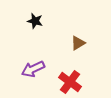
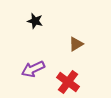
brown triangle: moved 2 px left, 1 px down
red cross: moved 2 px left
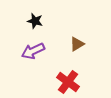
brown triangle: moved 1 px right
purple arrow: moved 18 px up
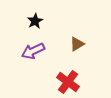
black star: rotated 28 degrees clockwise
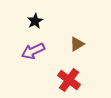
red cross: moved 1 px right, 2 px up
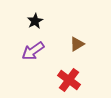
purple arrow: rotated 10 degrees counterclockwise
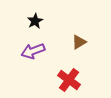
brown triangle: moved 2 px right, 2 px up
purple arrow: rotated 15 degrees clockwise
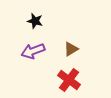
black star: rotated 28 degrees counterclockwise
brown triangle: moved 8 px left, 7 px down
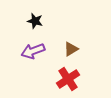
red cross: moved 1 px left, 1 px up; rotated 20 degrees clockwise
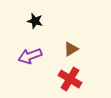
purple arrow: moved 3 px left, 5 px down
red cross: moved 2 px right; rotated 25 degrees counterclockwise
